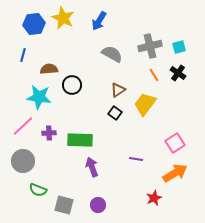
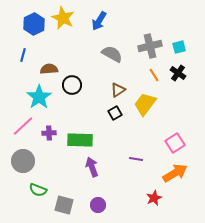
blue hexagon: rotated 20 degrees counterclockwise
cyan star: rotated 30 degrees clockwise
black square: rotated 24 degrees clockwise
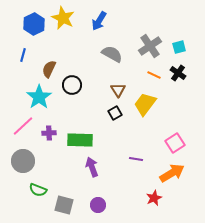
gray cross: rotated 20 degrees counterclockwise
brown semicircle: rotated 60 degrees counterclockwise
orange line: rotated 32 degrees counterclockwise
brown triangle: rotated 28 degrees counterclockwise
orange arrow: moved 3 px left
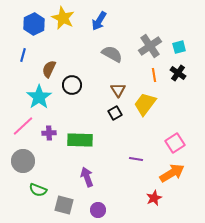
orange line: rotated 56 degrees clockwise
purple arrow: moved 5 px left, 10 px down
purple circle: moved 5 px down
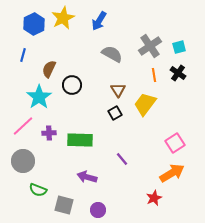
yellow star: rotated 20 degrees clockwise
purple line: moved 14 px left; rotated 40 degrees clockwise
purple arrow: rotated 54 degrees counterclockwise
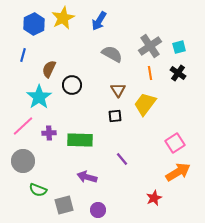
orange line: moved 4 px left, 2 px up
black square: moved 3 px down; rotated 24 degrees clockwise
orange arrow: moved 6 px right, 1 px up
gray square: rotated 30 degrees counterclockwise
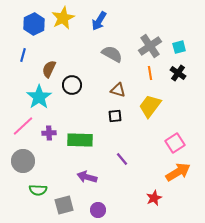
brown triangle: rotated 42 degrees counterclockwise
yellow trapezoid: moved 5 px right, 2 px down
green semicircle: rotated 18 degrees counterclockwise
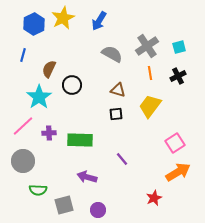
gray cross: moved 3 px left
black cross: moved 3 px down; rotated 28 degrees clockwise
black square: moved 1 px right, 2 px up
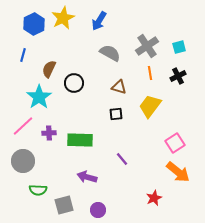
gray semicircle: moved 2 px left, 1 px up
black circle: moved 2 px right, 2 px up
brown triangle: moved 1 px right, 3 px up
orange arrow: rotated 70 degrees clockwise
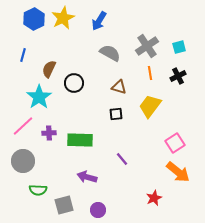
blue hexagon: moved 5 px up
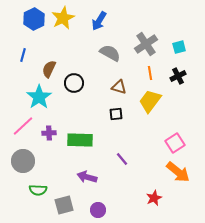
gray cross: moved 1 px left, 2 px up
yellow trapezoid: moved 5 px up
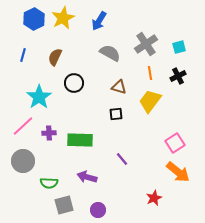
brown semicircle: moved 6 px right, 12 px up
green semicircle: moved 11 px right, 7 px up
